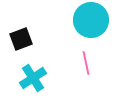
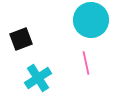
cyan cross: moved 5 px right
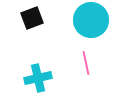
black square: moved 11 px right, 21 px up
cyan cross: rotated 20 degrees clockwise
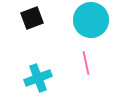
cyan cross: rotated 8 degrees counterclockwise
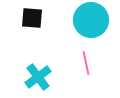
black square: rotated 25 degrees clockwise
cyan cross: moved 1 px up; rotated 16 degrees counterclockwise
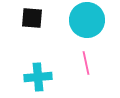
cyan circle: moved 4 px left
cyan cross: rotated 32 degrees clockwise
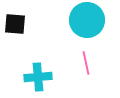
black square: moved 17 px left, 6 px down
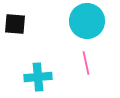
cyan circle: moved 1 px down
